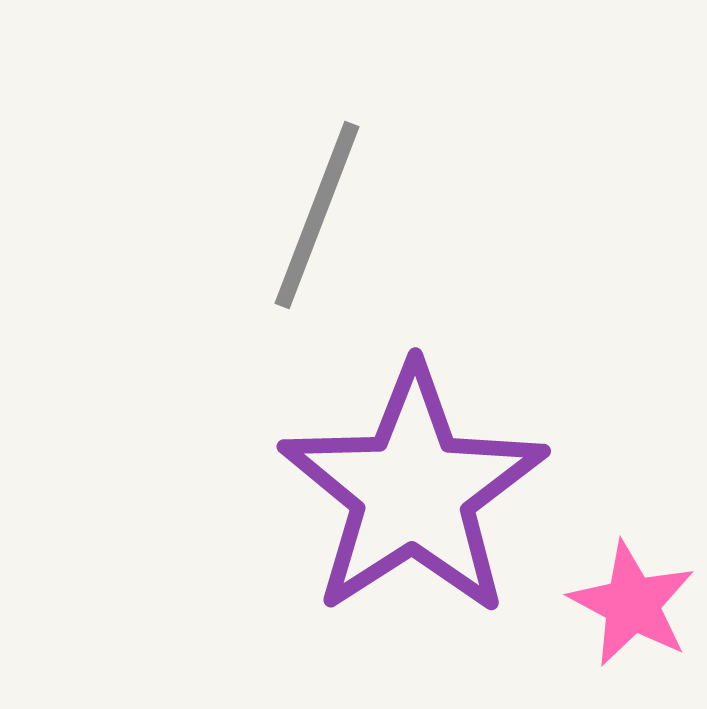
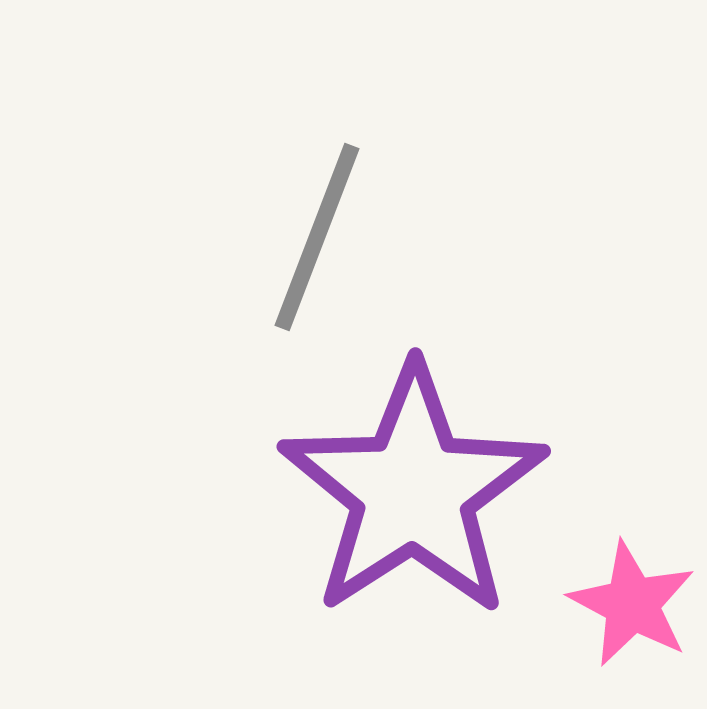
gray line: moved 22 px down
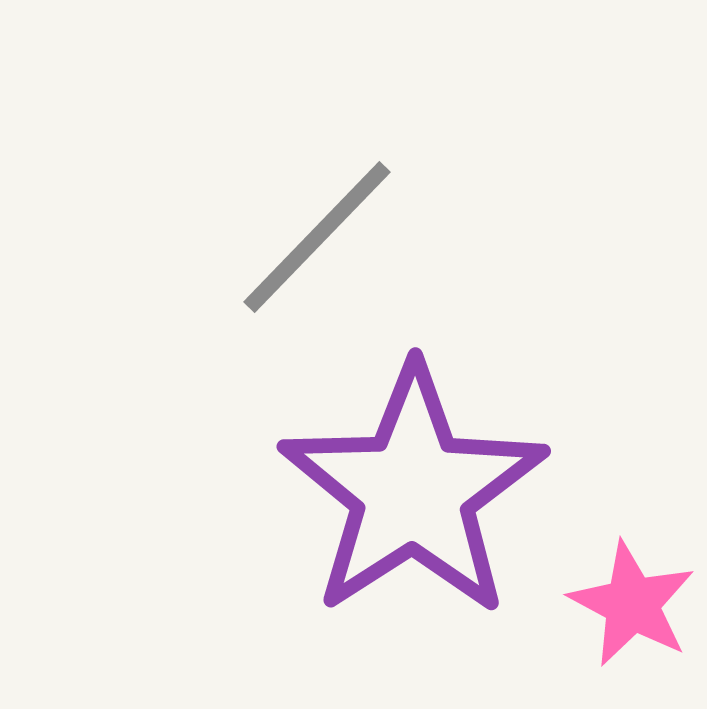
gray line: rotated 23 degrees clockwise
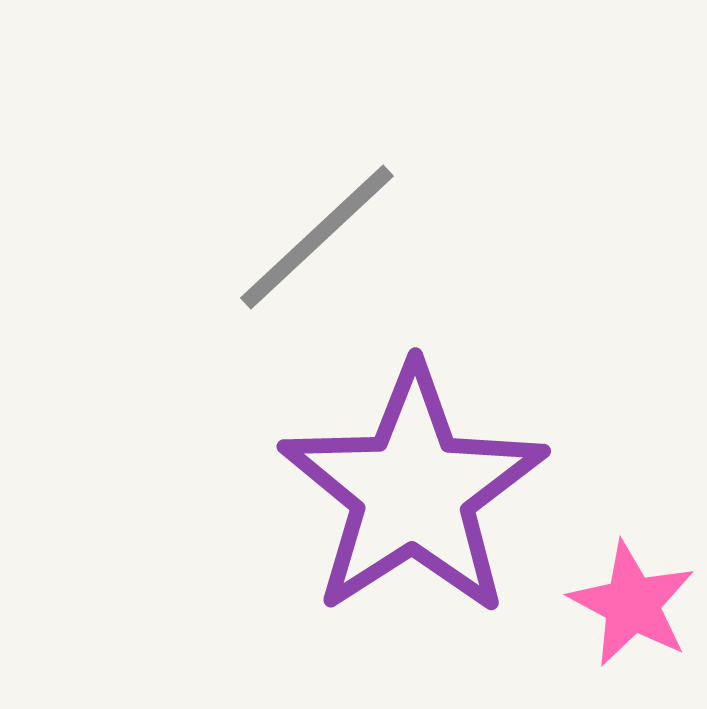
gray line: rotated 3 degrees clockwise
